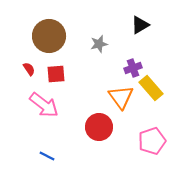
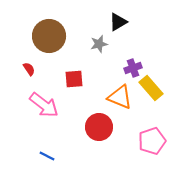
black triangle: moved 22 px left, 3 px up
red square: moved 18 px right, 5 px down
orange triangle: moved 1 px left; rotated 32 degrees counterclockwise
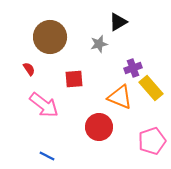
brown circle: moved 1 px right, 1 px down
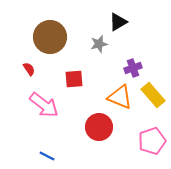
yellow rectangle: moved 2 px right, 7 px down
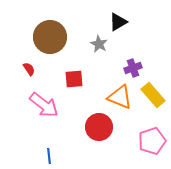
gray star: rotated 30 degrees counterclockwise
blue line: moved 2 px right; rotated 56 degrees clockwise
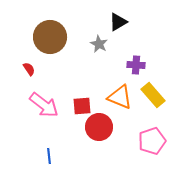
purple cross: moved 3 px right, 3 px up; rotated 24 degrees clockwise
red square: moved 8 px right, 27 px down
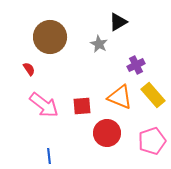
purple cross: rotated 30 degrees counterclockwise
red circle: moved 8 px right, 6 px down
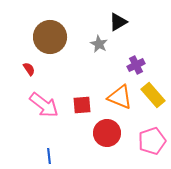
red square: moved 1 px up
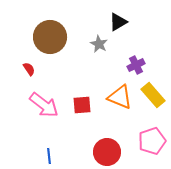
red circle: moved 19 px down
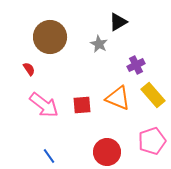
orange triangle: moved 2 px left, 1 px down
blue line: rotated 28 degrees counterclockwise
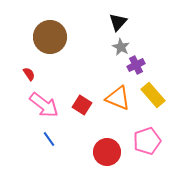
black triangle: rotated 18 degrees counterclockwise
gray star: moved 22 px right, 3 px down
red semicircle: moved 5 px down
red square: rotated 36 degrees clockwise
pink pentagon: moved 5 px left
blue line: moved 17 px up
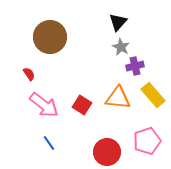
purple cross: moved 1 px left, 1 px down; rotated 12 degrees clockwise
orange triangle: rotated 16 degrees counterclockwise
blue line: moved 4 px down
